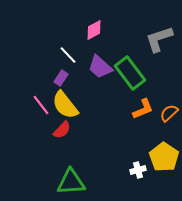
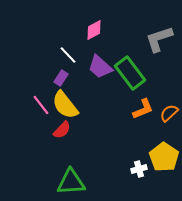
white cross: moved 1 px right, 1 px up
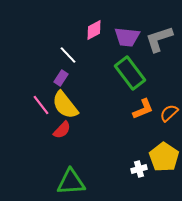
purple trapezoid: moved 27 px right, 30 px up; rotated 36 degrees counterclockwise
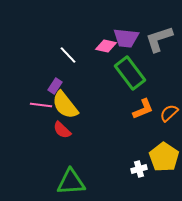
pink diamond: moved 12 px right, 16 px down; rotated 40 degrees clockwise
purple trapezoid: moved 1 px left, 1 px down
purple rectangle: moved 6 px left, 8 px down
pink line: rotated 45 degrees counterclockwise
red semicircle: rotated 90 degrees clockwise
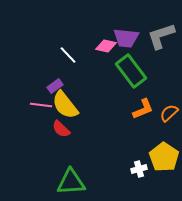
gray L-shape: moved 2 px right, 3 px up
green rectangle: moved 1 px right, 2 px up
purple rectangle: rotated 21 degrees clockwise
red semicircle: moved 1 px left, 1 px up
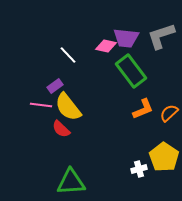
yellow semicircle: moved 3 px right, 2 px down
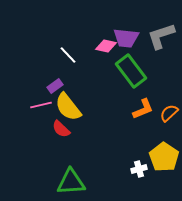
pink line: rotated 20 degrees counterclockwise
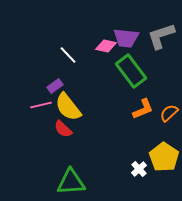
red semicircle: moved 2 px right
white cross: rotated 28 degrees counterclockwise
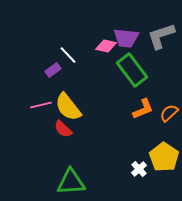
green rectangle: moved 1 px right, 1 px up
purple rectangle: moved 2 px left, 16 px up
